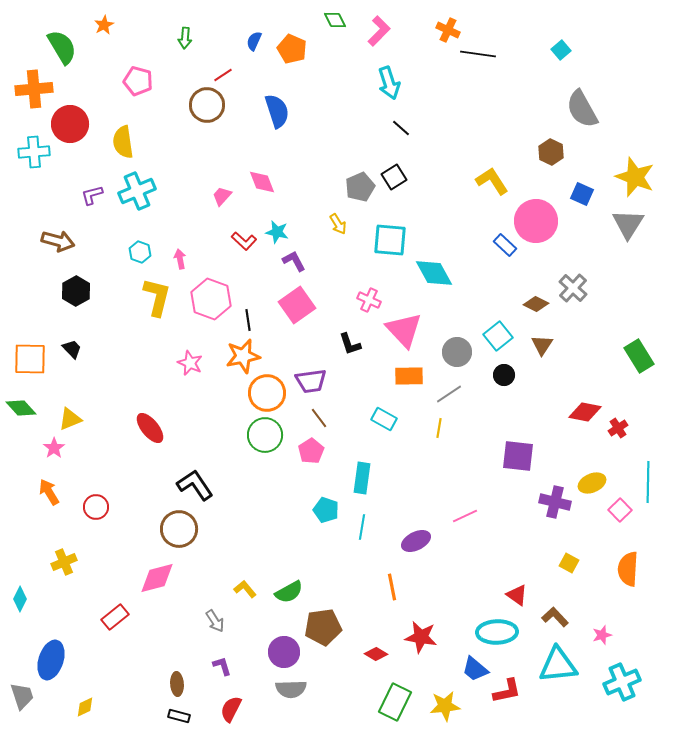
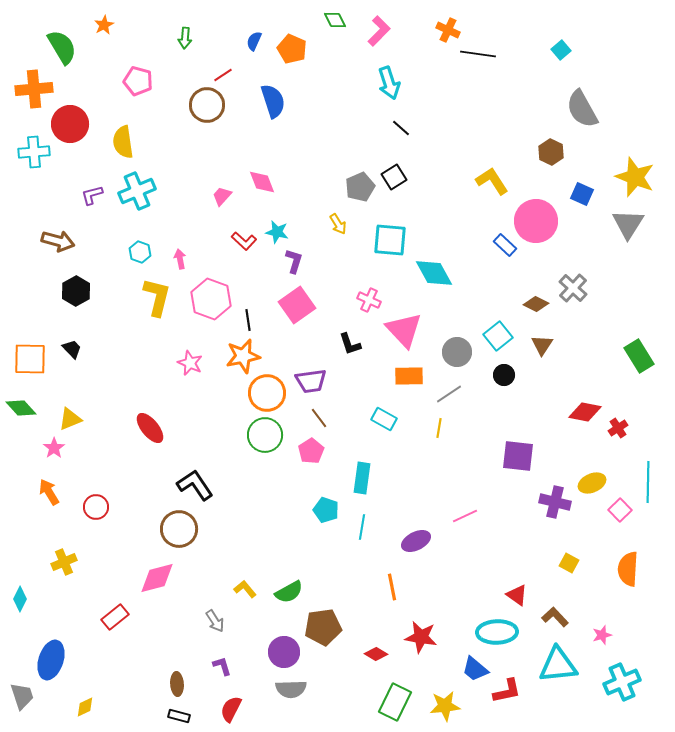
blue semicircle at (277, 111): moved 4 px left, 10 px up
purple L-shape at (294, 261): rotated 45 degrees clockwise
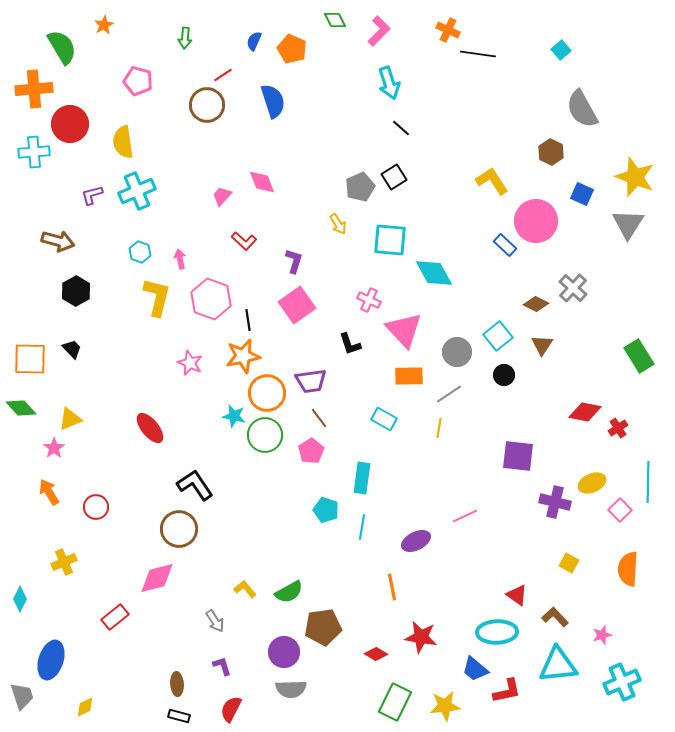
cyan star at (277, 232): moved 43 px left, 184 px down
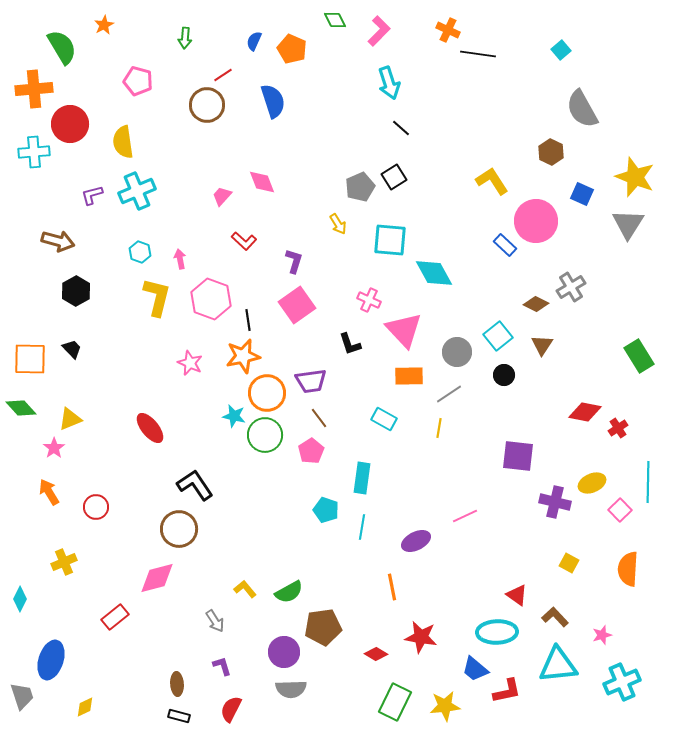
gray cross at (573, 288): moved 2 px left, 1 px up; rotated 16 degrees clockwise
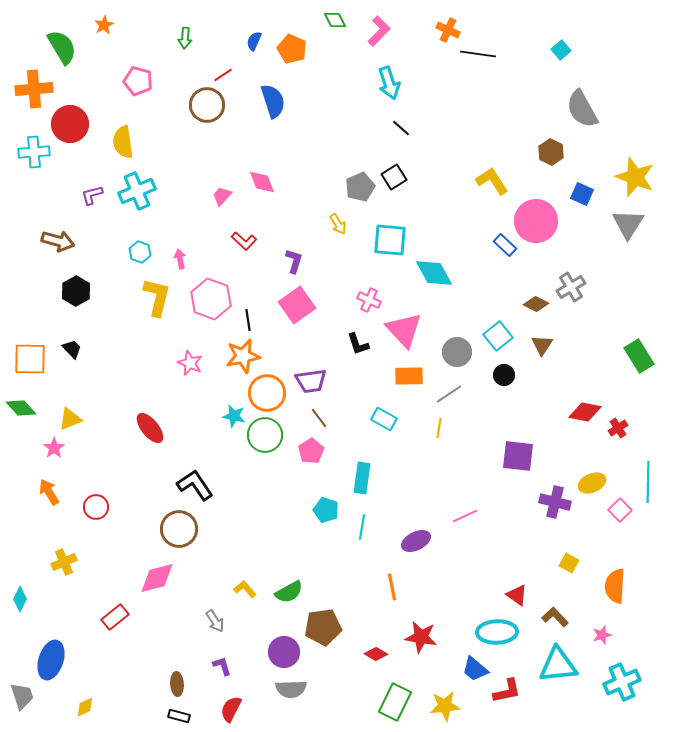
black L-shape at (350, 344): moved 8 px right
orange semicircle at (628, 569): moved 13 px left, 17 px down
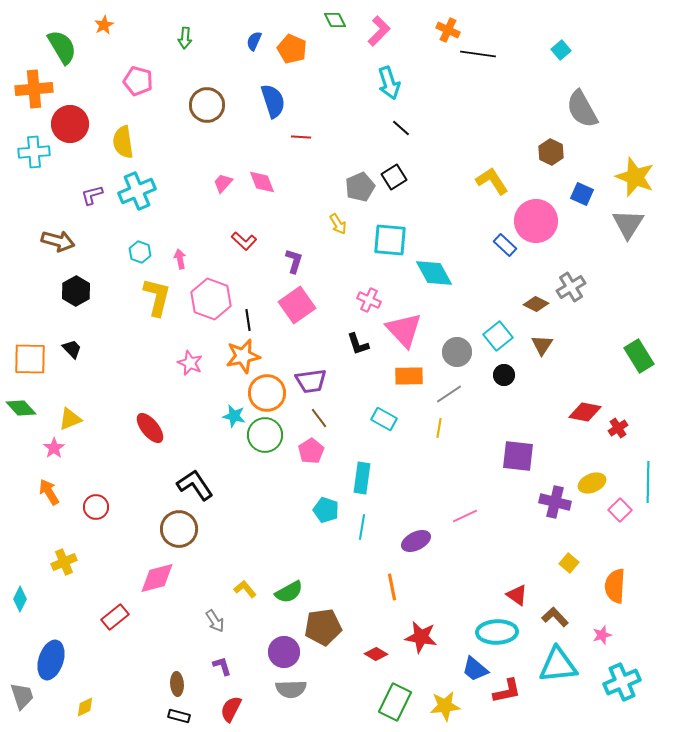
red line at (223, 75): moved 78 px right, 62 px down; rotated 36 degrees clockwise
pink trapezoid at (222, 196): moved 1 px right, 13 px up
yellow square at (569, 563): rotated 12 degrees clockwise
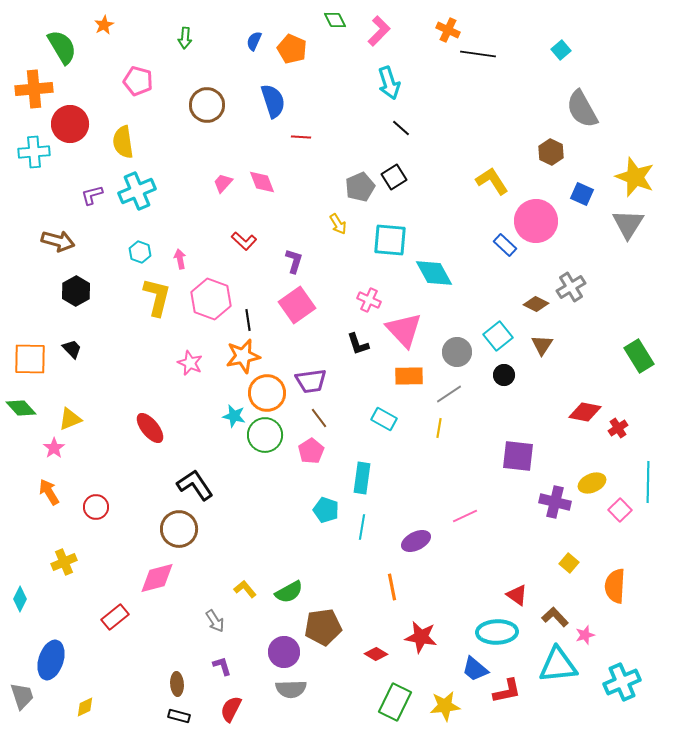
pink star at (602, 635): moved 17 px left
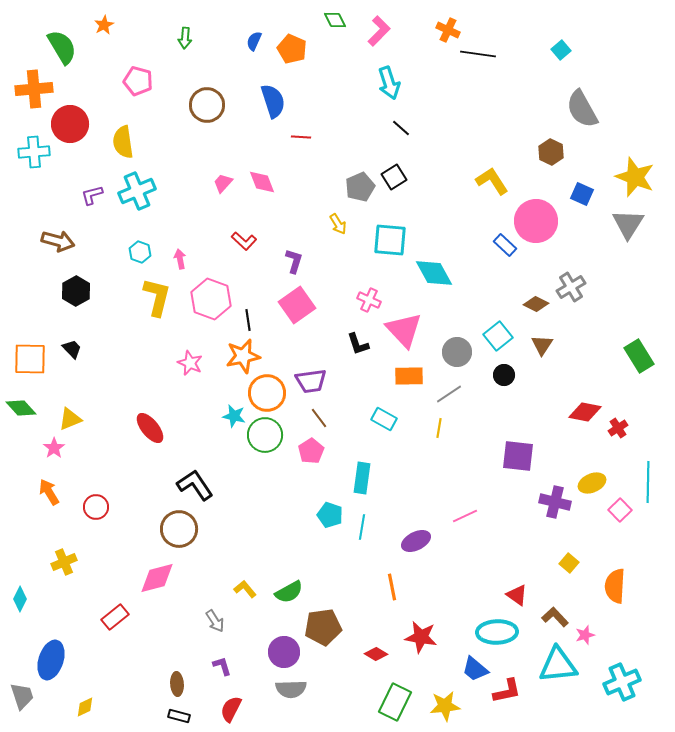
cyan pentagon at (326, 510): moved 4 px right, 5 px down
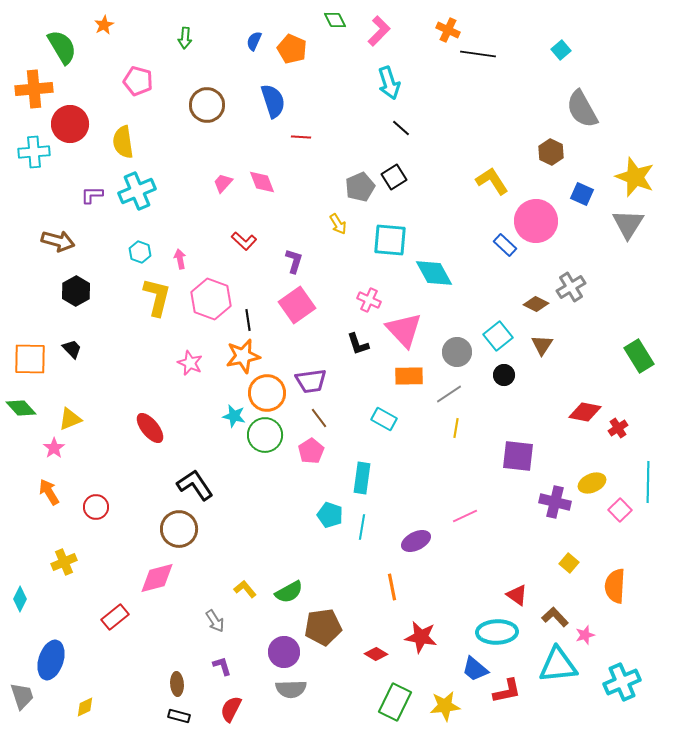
purple L-shape at (92, 195): rotated 15 degrees clockwise
yellow line at (439, 428): moved 17 px right
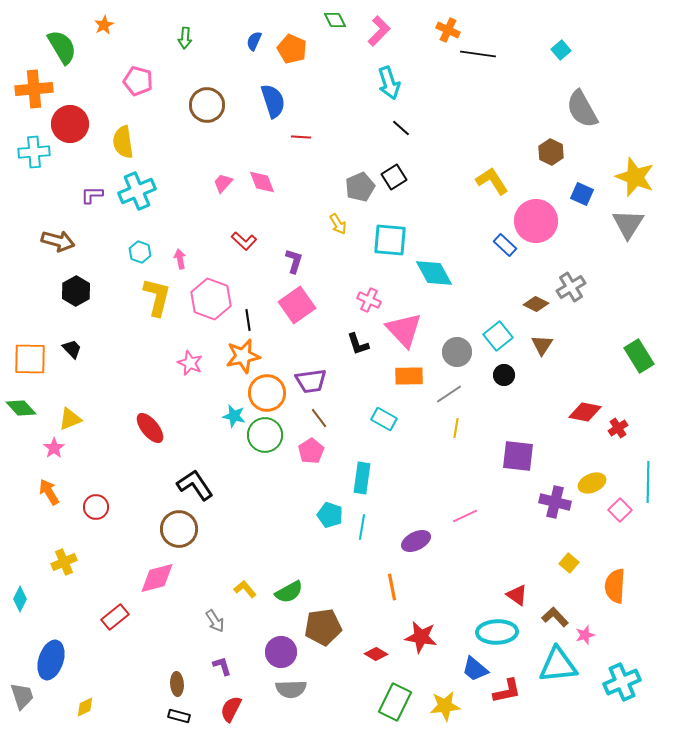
purple circle at (284, 652): moved 3 px left
